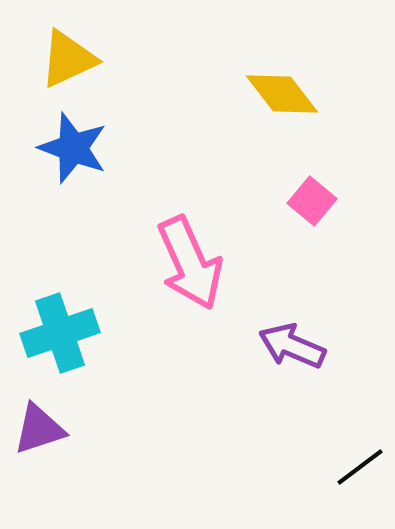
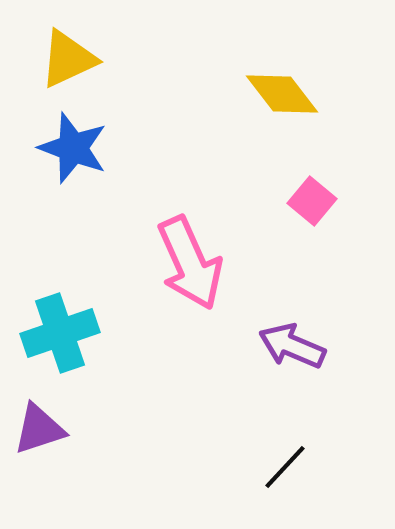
black line: moved 75 px left; rotated 10 degrees counterclockwise
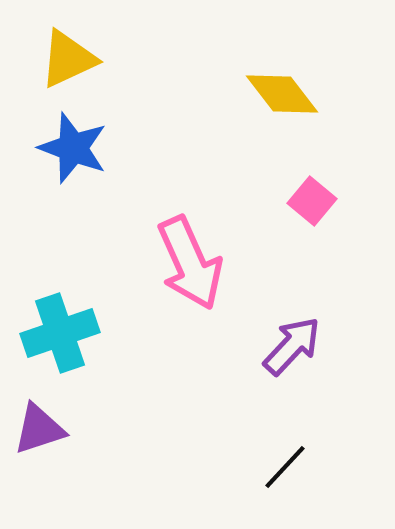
purple arrow: rotated 110 degrees clockwise
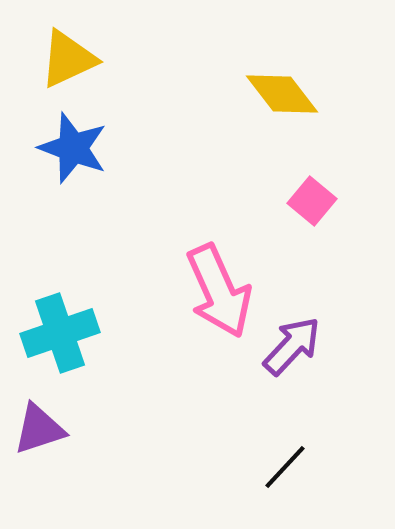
pink arrow: moved 29 px right, 28 px down
